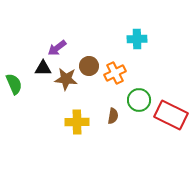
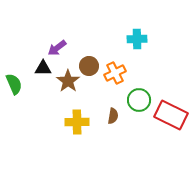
brown star: moved 2 px right, 2 px down; rotated 30 degrees clockwise
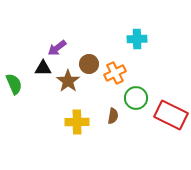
brown circle: moved 2 px up
green circle: moved 3 px left, 2 px up
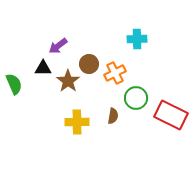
purple arrow: moved 1 px right, 2 px up
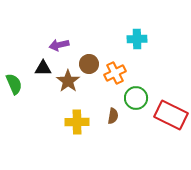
purple arrow: moved 1 px right, 1 px up; rotated 24 degrees clockwise
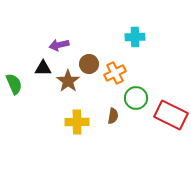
cyan cross: moved 2 px left, 2 px up
